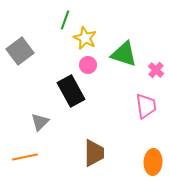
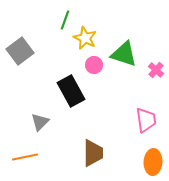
pink circle: moved 6 px right
pink trapezoid: moved 14 px down
brown trapezoid: moved 1 px left
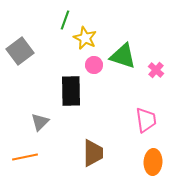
green triangle: moved 1 px left, 2 px down
black rectangle: rotated 28 degrees clockwise
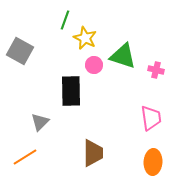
gray square: rotated 24 degrees counterclockwise
pink cross: rotated 28 degrees counterclockwise
pink trapezoid: moved 5 px right, 2 px up
orange line: rotated 20 degrees counterclockwise
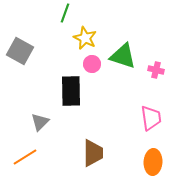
green line: moved 7 px up
pink circle: moved 2 px left, 1 px up
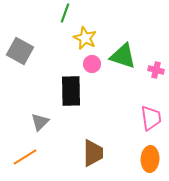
orange ellipse: moved 3 px left, 3 px up
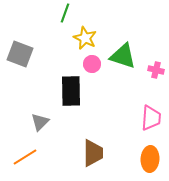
gray square: moved 3 px down; rotated 8 degrees counterclockwise
pink trapezoid: rotated 12 degrees clockwise
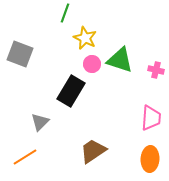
green triangle: moved 3 px left, 4 px down
black rectangle: rotated 32 degrees clockwise
brown trapezoid: moved 2 px up; rotated 124 degrees counterclockwise
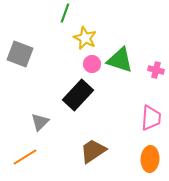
black rectangle: moved 7 px right, 4 px down; rotated 12 degrees clockwise
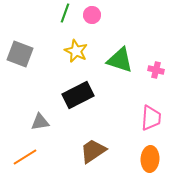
yellow star: moved 9 px left, 13 px down
pink circle: moved 49 px up
black rectangle: rotated 20 degrees clockwise
gray triangle: rotated 36 degrees clockwise
